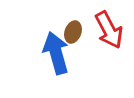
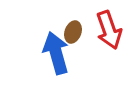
red arrow: rotated 9 degrees clockwise
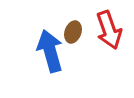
blue arrow: moved 6 px left, 2 px up
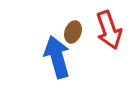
blue arrow: moved 7 px right, 6 px down
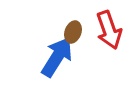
blue arrow: rotated 48 degrees clockwise
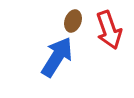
brown ellipse: moved 11 px up
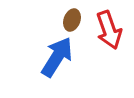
brown ellipse: moved 1 px left, 1 px up
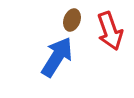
red arrow: moved 1 px right, 1 px down
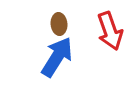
brown ellipse: moved 13 px left, 4 px down; rotated 25 degrees counterclockwise
